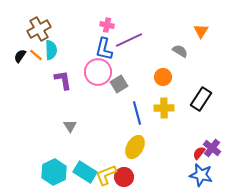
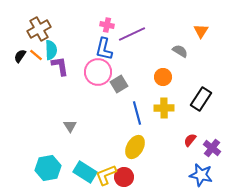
purple line: moved 3 px right, 6 px up
purple L-shape: moved 3 px left, 14 px up
red semicircle: moved 9 px left, 13 px up
cyan hexagon: moved 6 px left, 4 px up; rotated 15 degrees clockwise
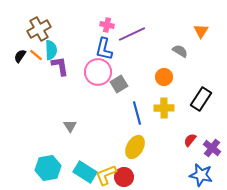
orange circle: moved 1 px right
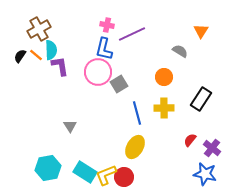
blue star: moved 4 px right, 1 px up
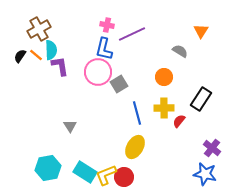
red semicircle: moved 11 px left, 19 px up
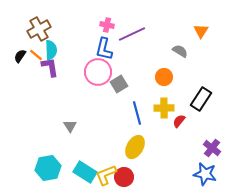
purple L-shape: moved 10 px left, 1 px down
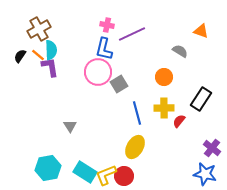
orange triangle: rotated 42 degrees counterclockwise
orange line: moved 2 px right
red circle: moved 1 px up
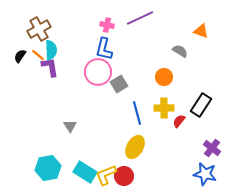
purple line: moved 8 px right, 16 px up
black rectangle: moved 6 px down
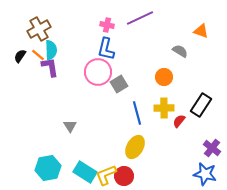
blue L-shape: moved 2 px right
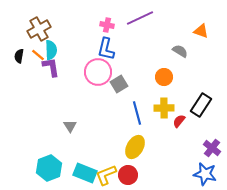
black semicircle: moved 1 px left; rotated 24 degrees counterclockwise
purple L-shape: moved 1 px right
cyan hexagon: moved 1 px right; rotated 10 degrees counterclockwise
cyan rectangle: moved 1 px down; rotated 10 degrees counterclockwise
red circle: moved 4 px right, 1 px up
